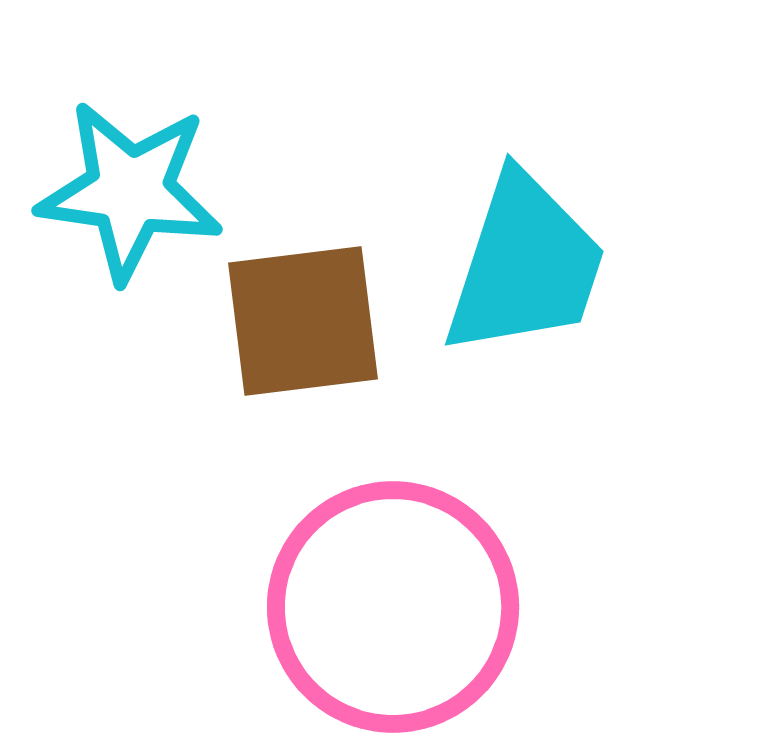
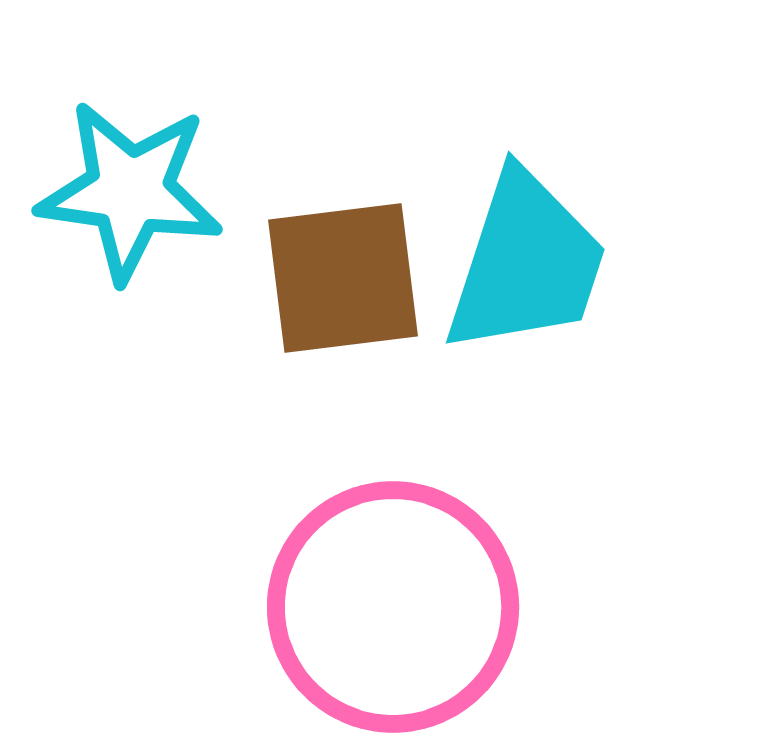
cyan trapezoid: moved 1 px right, 2 px up
brown square: moved 40 px right, 43 px up
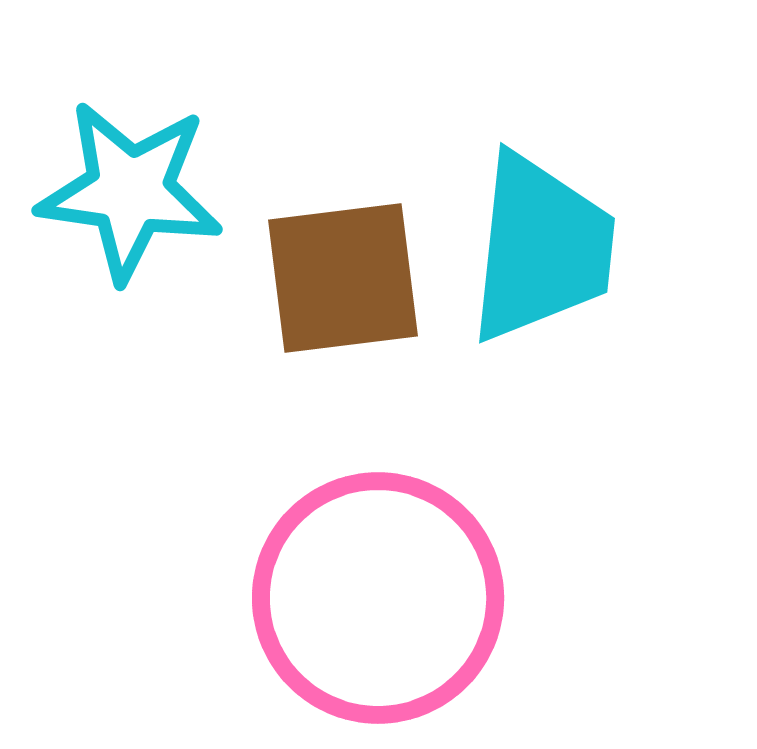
cyan trapezoid: moved 15 px right, 15 px up; rotated 12 degrees counterclockwise
pink circle: moved 15 px left, 9 px up
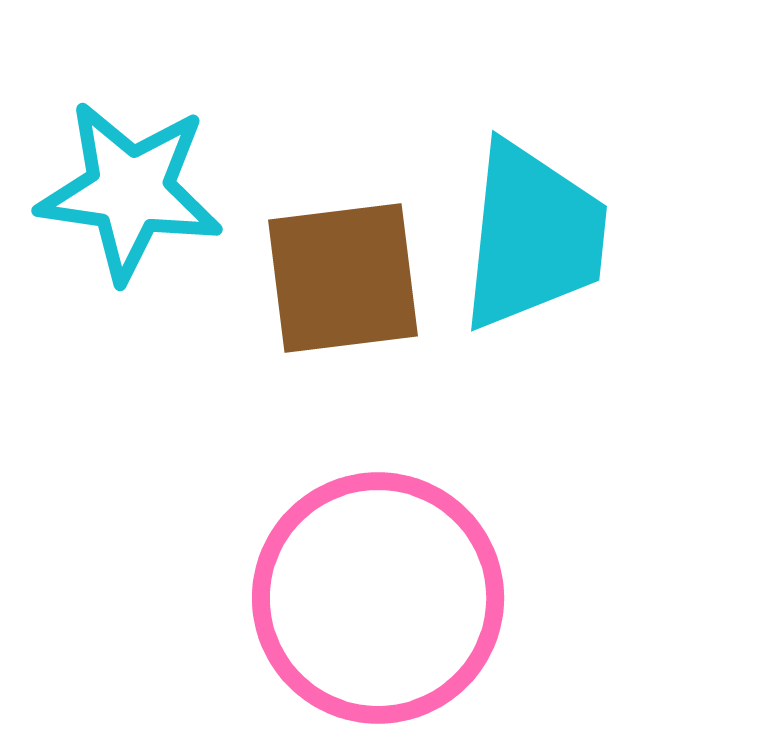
cyan trapezoid: moved 8 px left, 12 px up
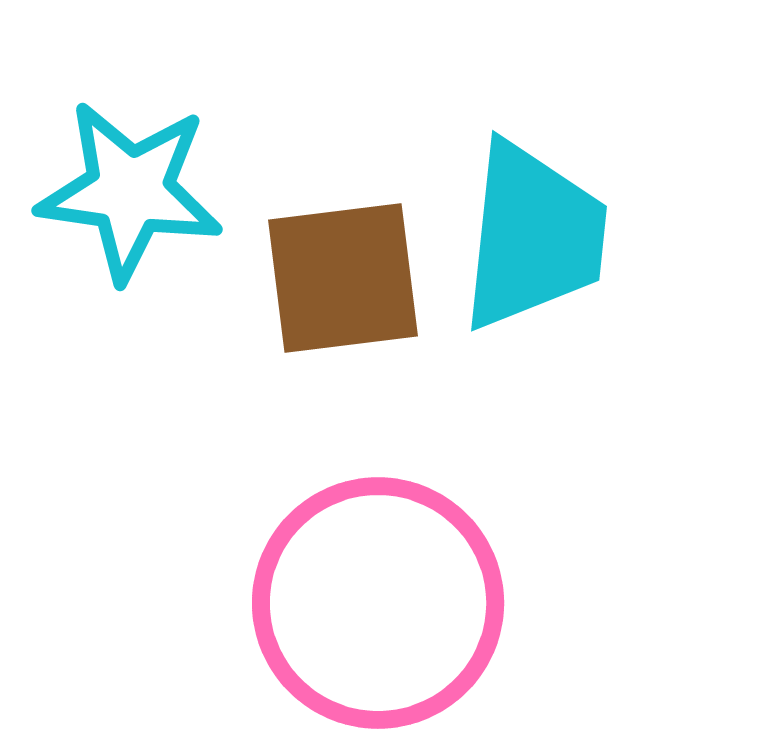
pink circle: moved 5 px down
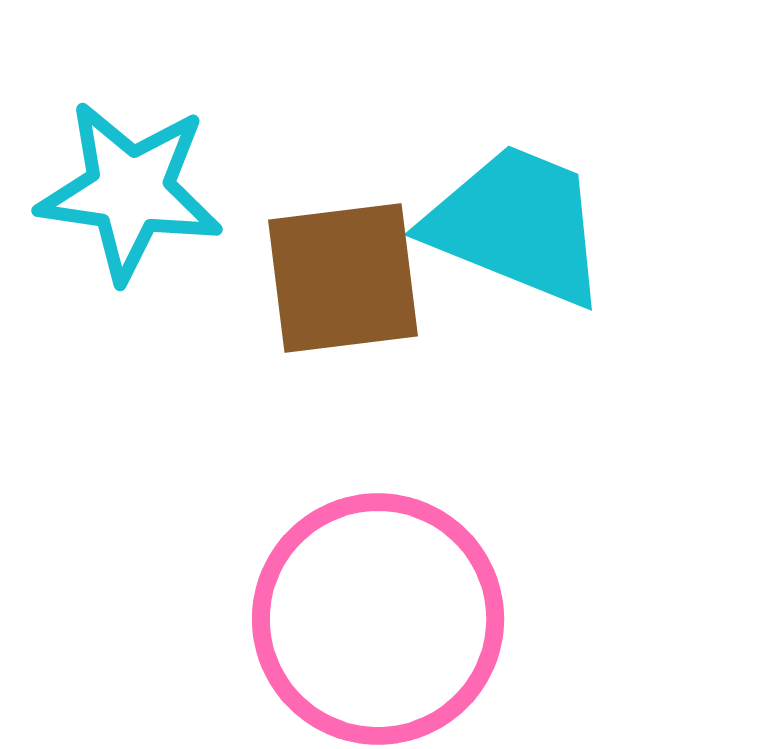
cyan trapezoid: moved 16 px left, 11 px up; rotated 74 degrees counterclockwise
pink circle: moved 16 px down
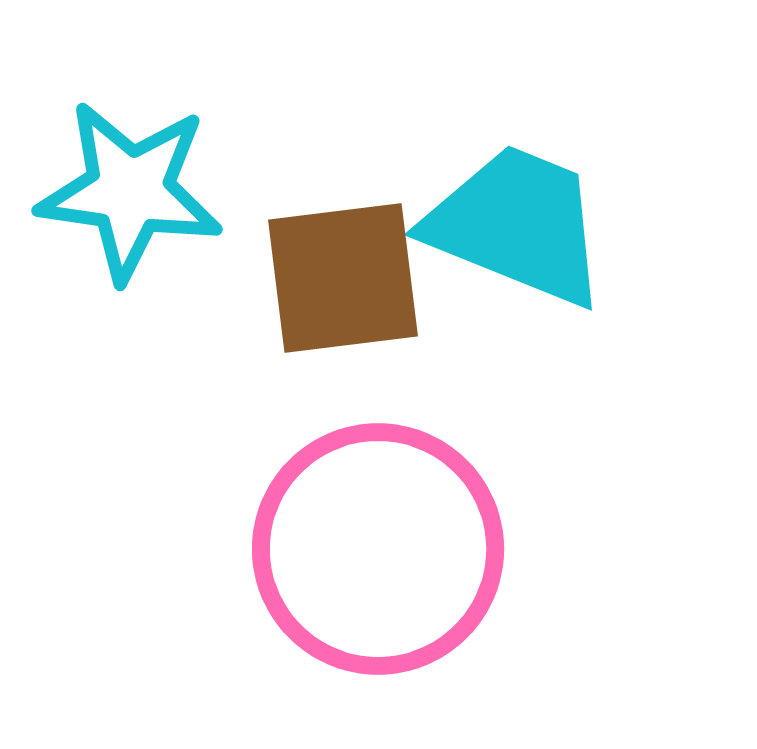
pink circle: moved 70 px up
